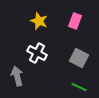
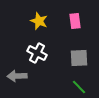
pink rectangle: rotated 28 degrees counterclockwise
gray square: rotated 30 degrees counterclockwise
gray arrow: rotated 78 degrees counterclockwise
green line: rotated 21 degrees clockwise
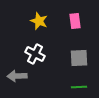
white cross: moved 2 px left, 1 px down
green line: rotated 49 degrees counterclockwise
